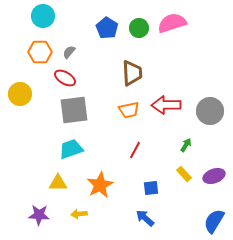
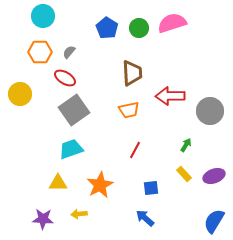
red arrow: moved 4 px right, 9 px up
gray square: rotated 28 degrees counterclockwise
purple star: moved 4 px right, 4 px down
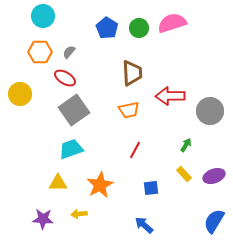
blue arrow: moved 1 px left, 7 px down
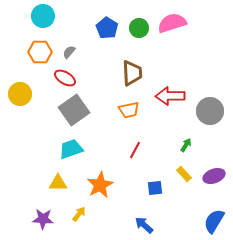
blue square: moved 4 px right
yellow arrow: rotated 133 degrees clockwise
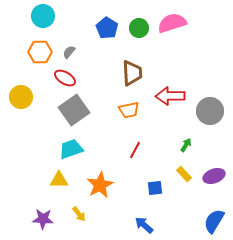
yellow circle: moved 1 px right, 3 px down
yellow triangle: moved 1 px right, 3 px up
yellow arrow: rotated 105 degrees clockwise
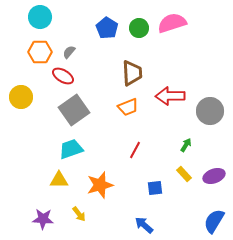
cyan circle: moved 3 px left, 1 px down
red ellipse: moved 2 px left, 2 px up
orange trapezoid: moved 1 px left, 3 px up; rotated 10 degrees counterclockwise
orange star: rotated 12 degrees clockwise
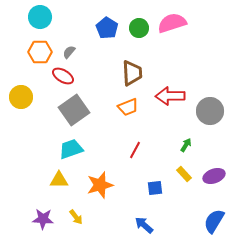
yellow arrow: moved 3 px left, 3 px down
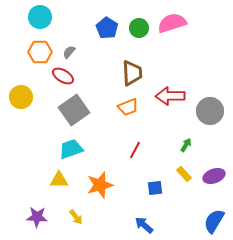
purple star: moved 6 px left, 2 px up
